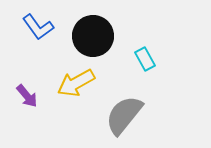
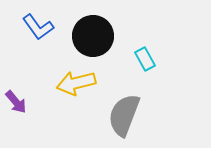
yellow arrow: rotated 15 degrees clockwise
purple arrow: moved 11 px left, 6 px down
gray semicircle: rotated 18 degrees counterclockwise
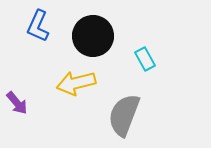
blue L-shape: moved 1 px up; rotated 60 degrees clockwise
purple arrow: moved 1 px right, 1 px down
